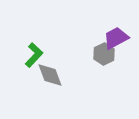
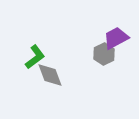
green L-shape: moved 1 px right, 2 px down; rotated 10 degrees clockwise
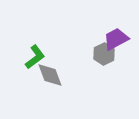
purple trapezoid: moved 1 px down
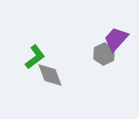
purple trapezoid: rotated 20 degrees counterclockwise
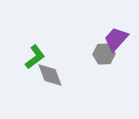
gray hexagon: rotated 25 degrees clockwise
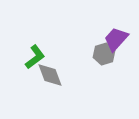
gray hexagon: rotated 15 degrees counterclockwise
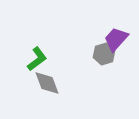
green L-shape: moved 2 px right, 2 px down
gray diamond: moved 3 px left, 8 px down
